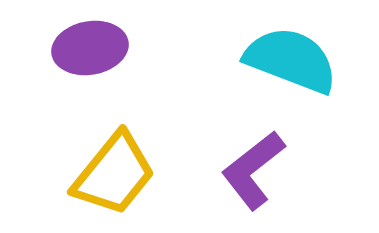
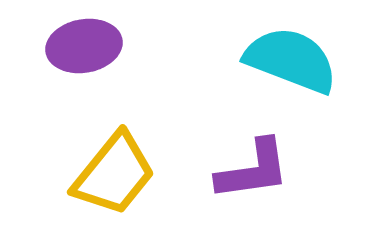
purple ellipse: moved 6 px left, 2 px up
purple L-shape: rotated 150 degrees counterclockwise
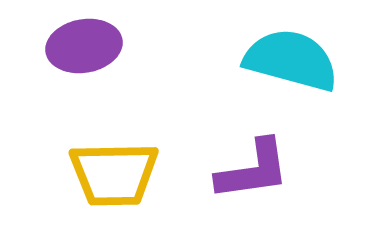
cyan semicircle: rotated 6 degrees counterclockwise
yellow trapezoid: rotated 50 degrees clockwise
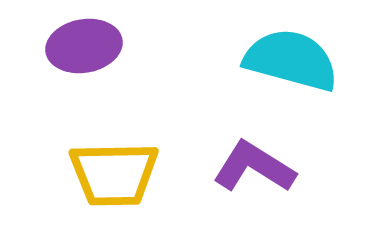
purple L-shape: moved 1 px right, 3 px up; rotated 140 degrees counterclockwise
